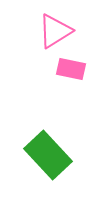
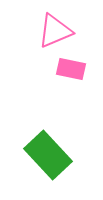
pink triangle: rotated 9 degrees clockwise
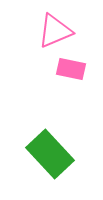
green rectangle: moved 2 px right, 1 px up
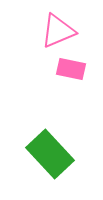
pink triangle: moved 3 px right
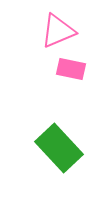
green rectangle: moved 9 px right, 6 px up
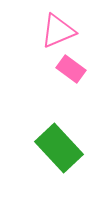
pink rectangle: rotated 24 degrees clockwise
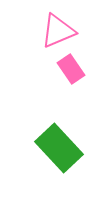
pink rectangle: rotated 20 degrees clockwise
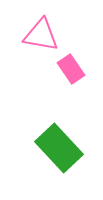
pink triangle: moved 17 px left, 4 px down; rotated 33 degrees clockwise
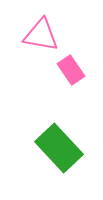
pink rectangle: moved 1 px down
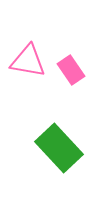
pink triangle: moved 13 px left, 26 px down
